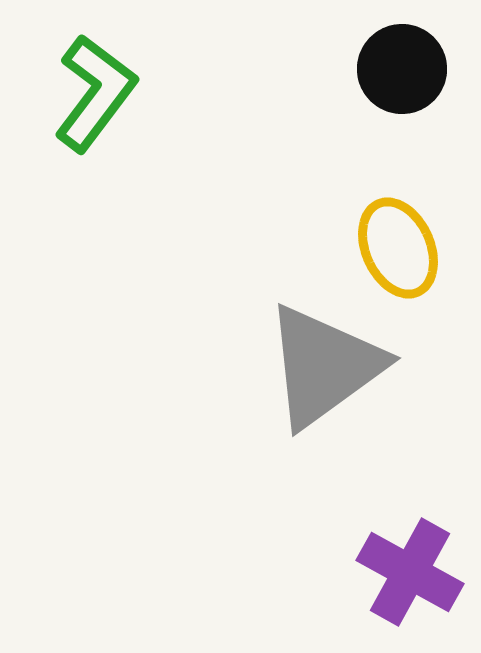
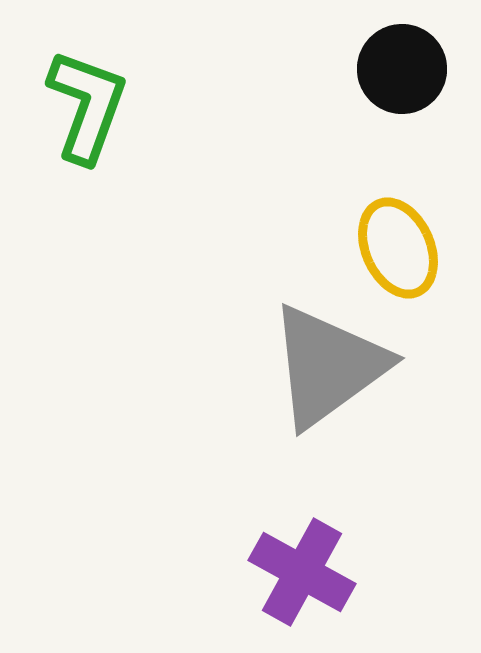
green L-shape: moved 8 px left, 13 px down; rotated 17 degrees counterclockwise
gray triangle: moved 4 px right
purple cross: moved 108 px left
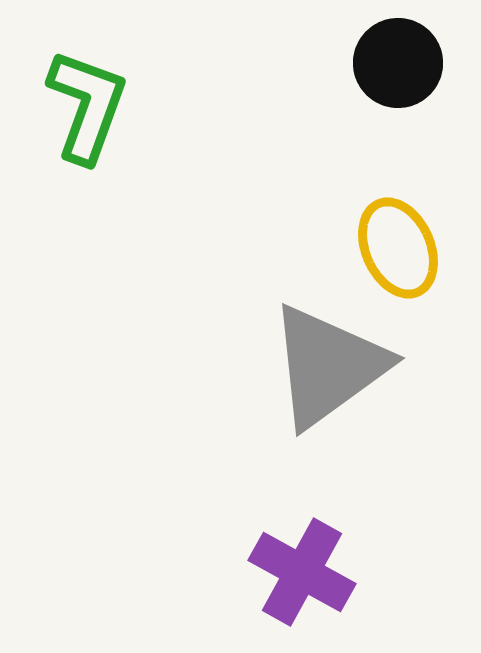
black circle: moved 4 px left, 6 px up
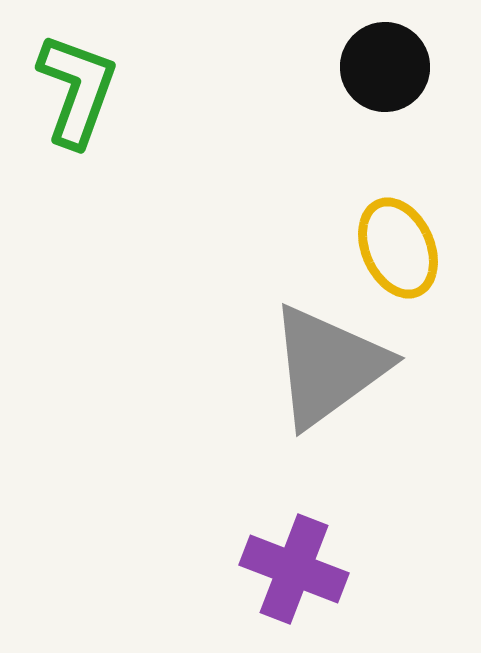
black circle: moved 13 px left, 4 px down
green L-shape: moved 10 px left, 16 px up
purple cross: moved 8 px left, 3 px up; rotated 8 degrees counterclockwise
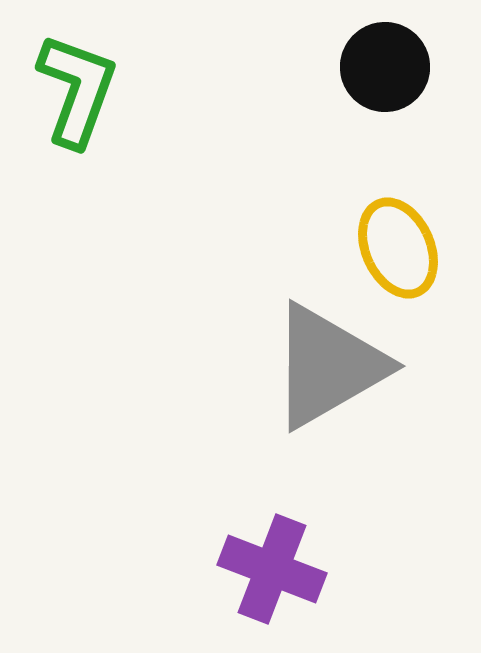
gray triangle: rotated 6 degrees clockwise
purple cross: moved 22 px left
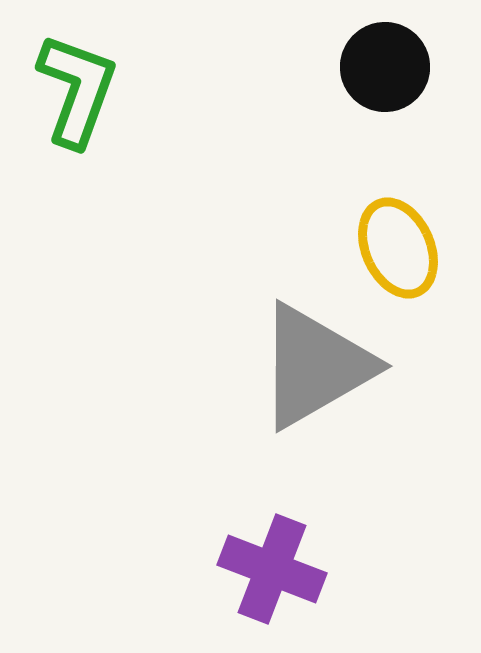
gray triangle: moved 13 px left
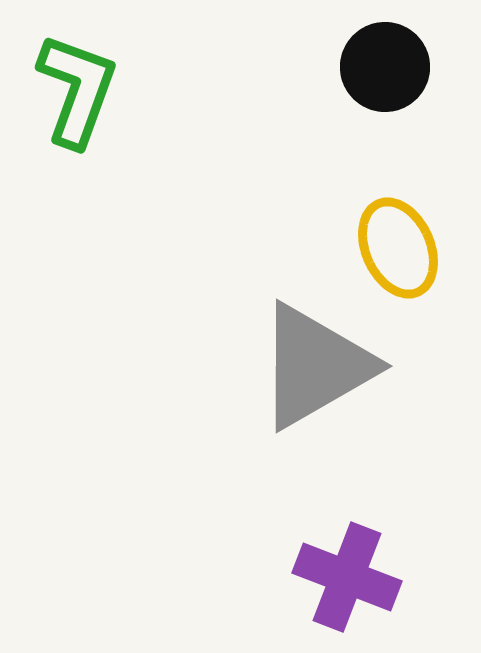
purple cross: moved 75 px right, 8 px down
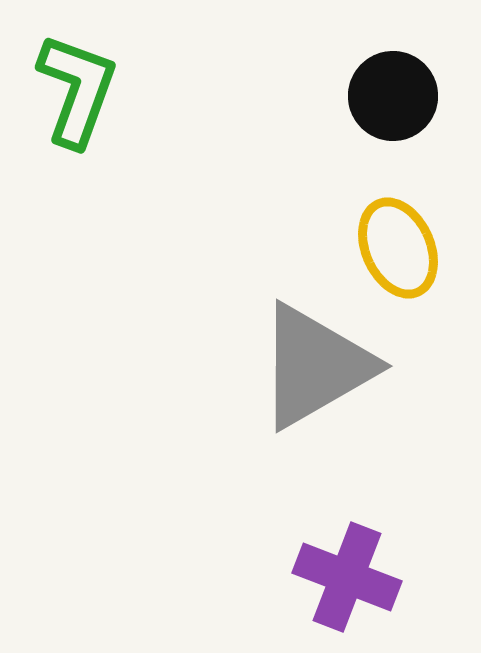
black circle: moved 8 px right, 29 px down
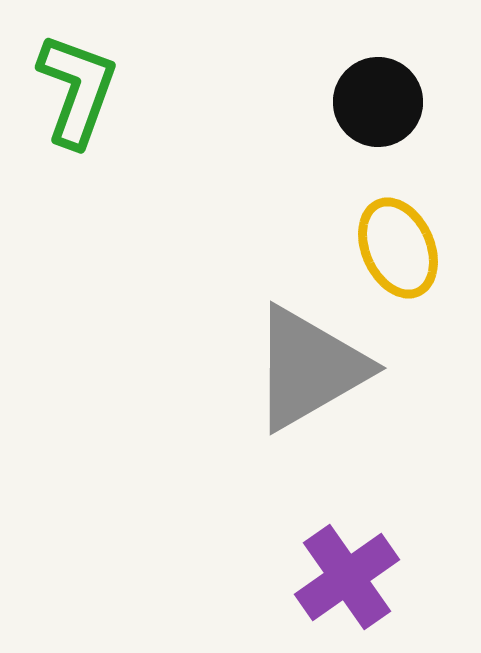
black circle: moved 15 px left, 6 px down
gray triangle: moved 6 px left, 2 px down
purple cross: rotated 34 degrees clockwise
